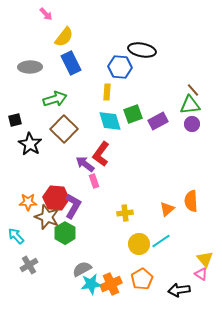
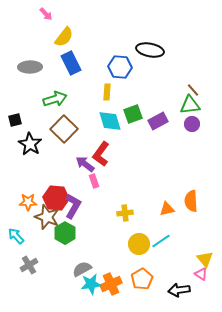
black ellipse: moved 8 px right
orange triangle: rotated 28 degrees clockwise
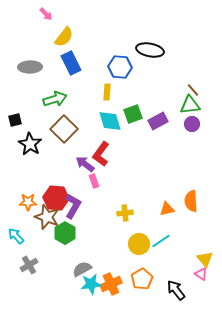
black arrow: moved 3 px left; rotated 60 degrees clockwise
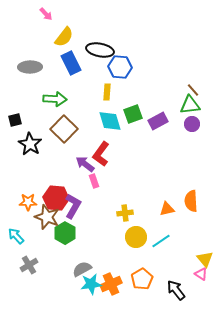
black ellipse: moved 50 px left
green arrow: rotated 20 degrees clockwise
yellow circle: moved 3 px left, 7 px up
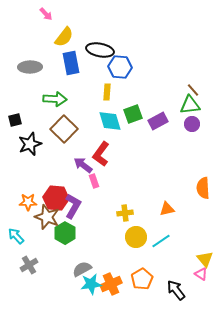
blue rectangle: rotated 15 degrees clockwise
black star: rotated 20 degrees clockwise
purple arrow: moved 2 px left, 1 px down
orange semicircle: moved 12 px right, 13 px up
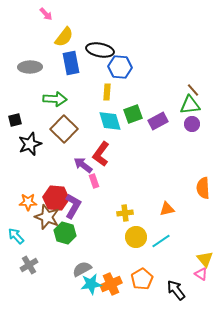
green hexagon: rotated 15 degrees counterclockwise
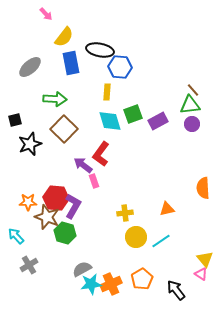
gray ellipse: rotated 40 degrees counterclockwise
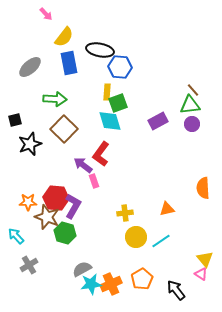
blue rectangle: moved 2 px left
green square: moved 15 px left, 11 px up
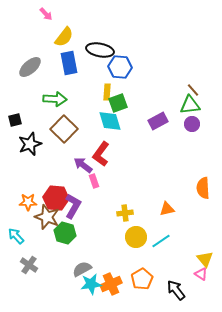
gray cross: rotated 24 degrees counterclockwise
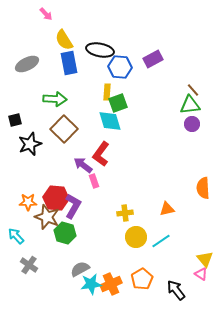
yellow semicircle: moved 3 px down; rotated 110 degrees clockwise
gray ellipse: moved 3 px left, 3 px up; rotated 15 degrees clockwise
purple rectangle: moved 5 px left, 62 px up
gray semicircle: moved 2 px left
